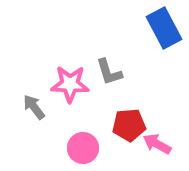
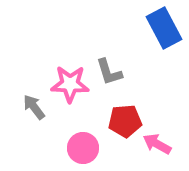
red pentagon: moved 4 px left, 4 px up
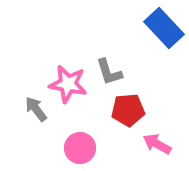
blue rectangle: rotated 15 degrees counterclockwise
pink star: moved 2 px left; rotated 9 degrees clockwise
gray arrow: moved 2 px right, 2 px down
red pentagon: moved 3 px right, 11 px up
pink circle: moved 3 px left
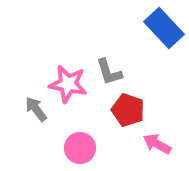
red pentagon: rotated 24 degrees clockwise
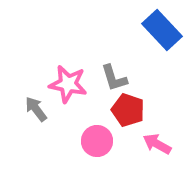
blue rectangle: moved 2 px left, 2 px down
gray L-shape: moved 5 px right, 6 px down
pink circle: moved 17 px right, 7 px up
